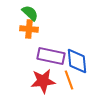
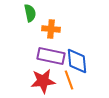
green semicircle: rotated 36 degrees clockwise
orange cross: moved 22 px right
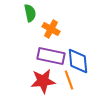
orange cross: rotated 24 degrees clockwise
blue diamond: moved 1 px right
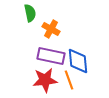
red star: moved 2 px right, 1 px up
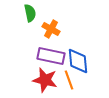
red star: rotated 20 degrees clockwise
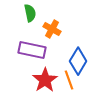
orange cross: moved 1 px right
purple rectangle: moved 19 px left, 6 px up
blue diamond: rotated 36 degrees clockwise
red star: rotated 25 degrees clockwise
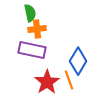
orange cross: moved 15 px left; rotated 36 degrees counterclockwise
red star: moved 2 px right, 2 px down
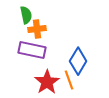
green semicircle: moved 4 px left, 2 px down
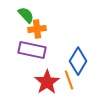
green semicircle: rotated 30 degrees counterclockwise
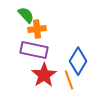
purple rectangle: moved 2 px right
red star: moved 3 px left, 7 px up
